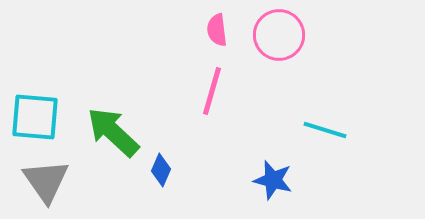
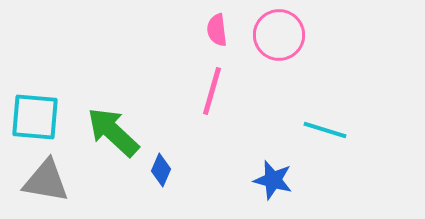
gray triangle: rotated 45 degrees counterclockwise
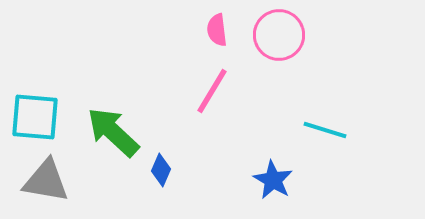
pink line: rotated 15 degrees clockwise
blue star: rotated 15 degrees clockwise
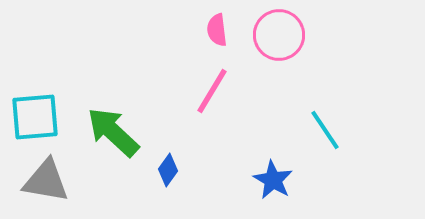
cyan square: rotated 10 degrees counterclockwise
cyan line: rotated 39 degrees clockwise
blue diamond: moved 7 px right; rotated 12 degrees clockwise
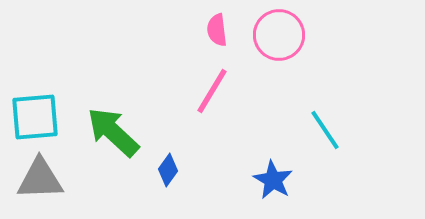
gray triangle: moved 6 px left, 2 px up; rotated 12 degrees counterclockwise
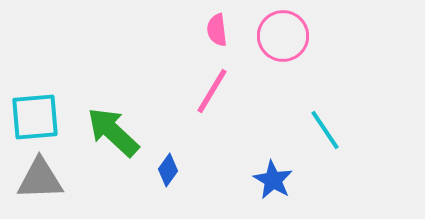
pink circle: moved 4 px right, 1 px down
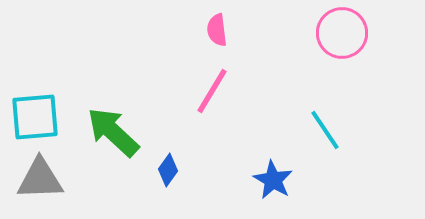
pink circle: moved 59 px right, 3 px up
